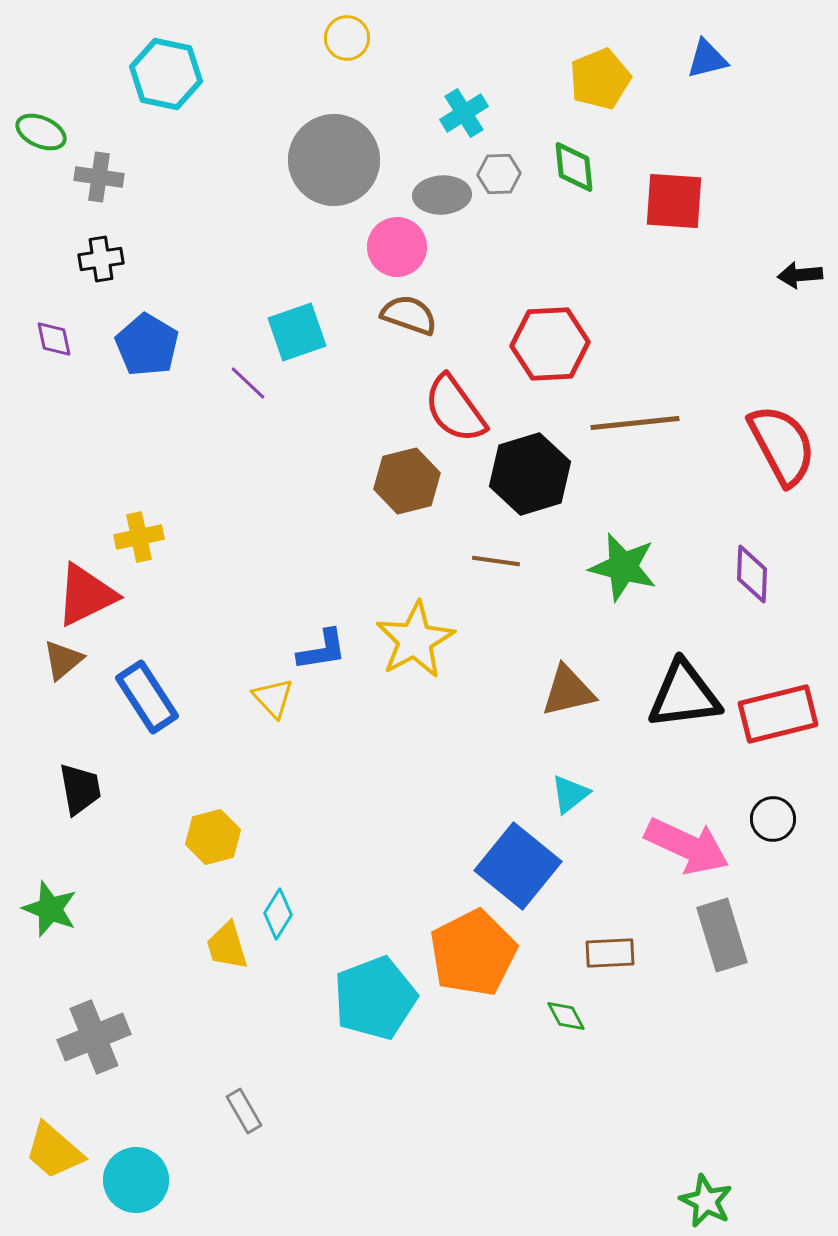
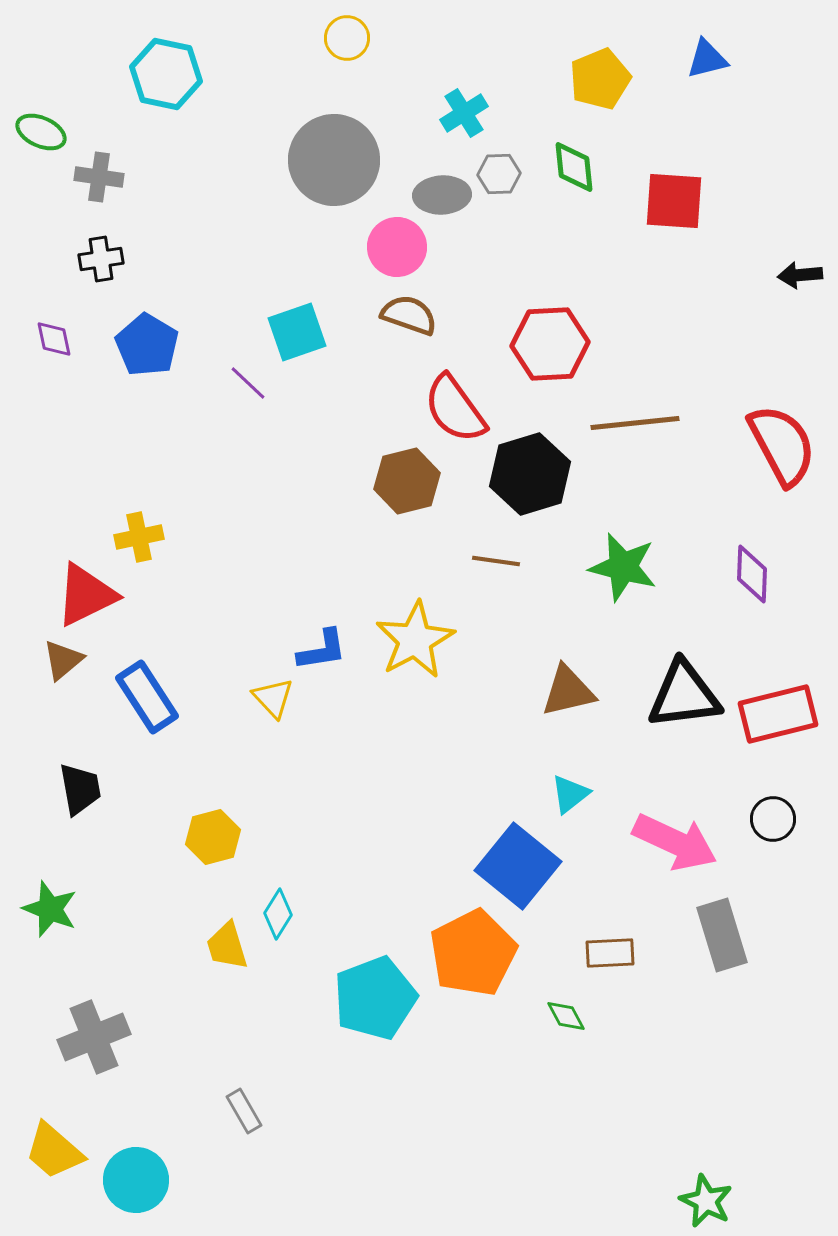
pink arrow at (687, 846): moved 12 px left, 4 px up
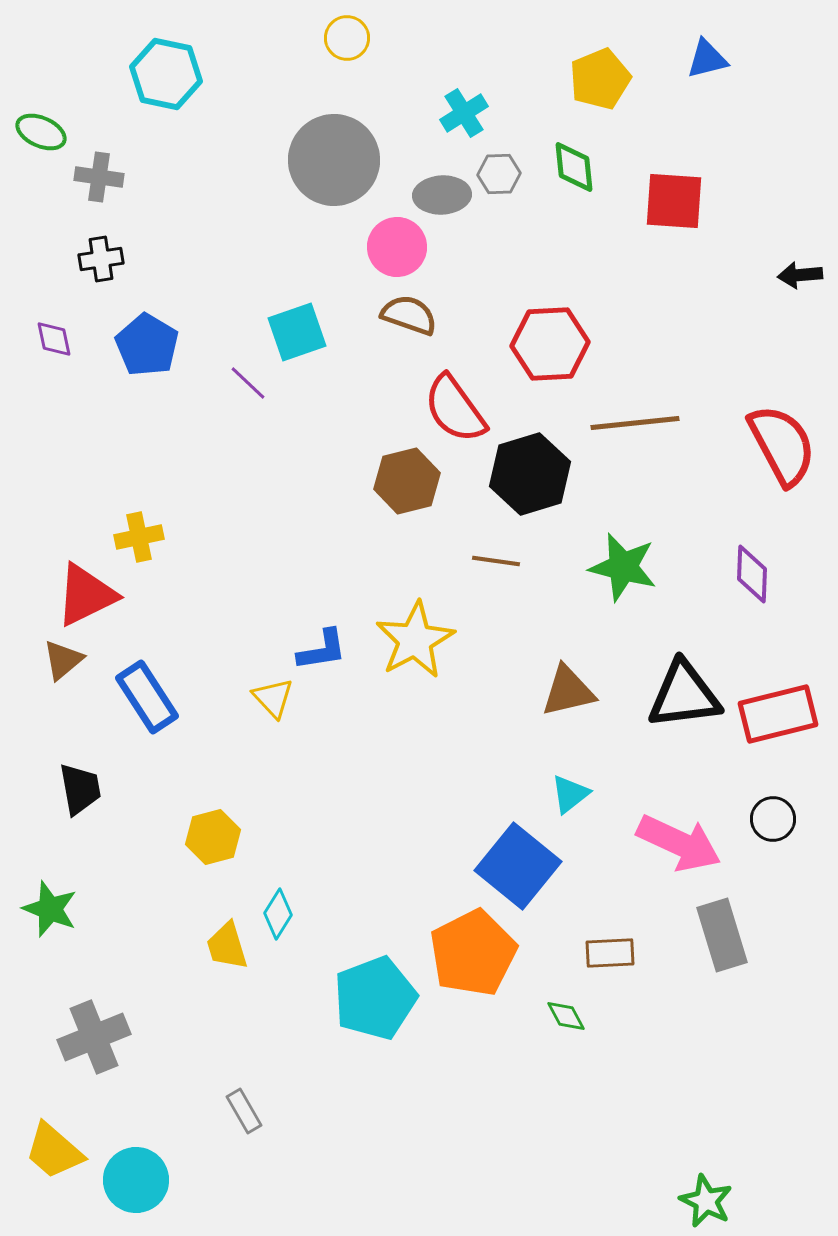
pink arrow at (675, 842): moved 4 px right, 1 px down
